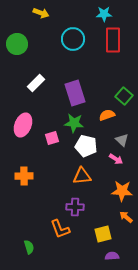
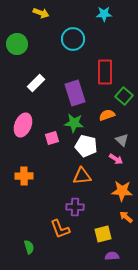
red rectangle: moved 8 px left, 32 px down
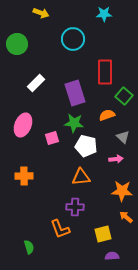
gray triangle: moved 1 px right, 3 px up
pink arrow: rotated 40 degrees counterclockwise
orange triangle: moved 1 px left, 1 px down
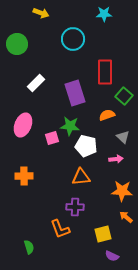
green star: moved 4 px left, 3 px down
purple semicircle: rotated 152 degrees counterclockwise
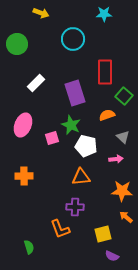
green star: moved 1 px right, 1 px up; rotated 18 degrees clockwise
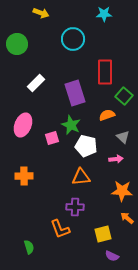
orange arrow: moved 1 px right, 1 px down
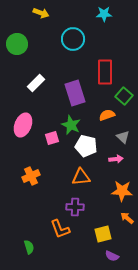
orange cross: moved 7 px right; rotated 24 degrees counterclockwise
